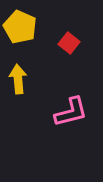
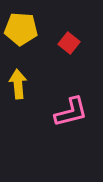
yellow pentagon: moved 1 px right, 2 px down; rotated 20 degrees counterclockwise
yellow arrow: moved 5 px down
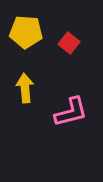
yellow pentagon: moved 5 px right, 3 px down
yellow arrow: moved 7 px right, 4 px down
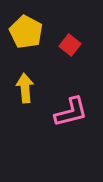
yellow pentagon: rotated 24 degrees clockwise
red square: moved 1 px right, 2 px down
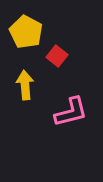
red square: moved 13 px left, 11 px down
yellow arrow: moved 3 px up
